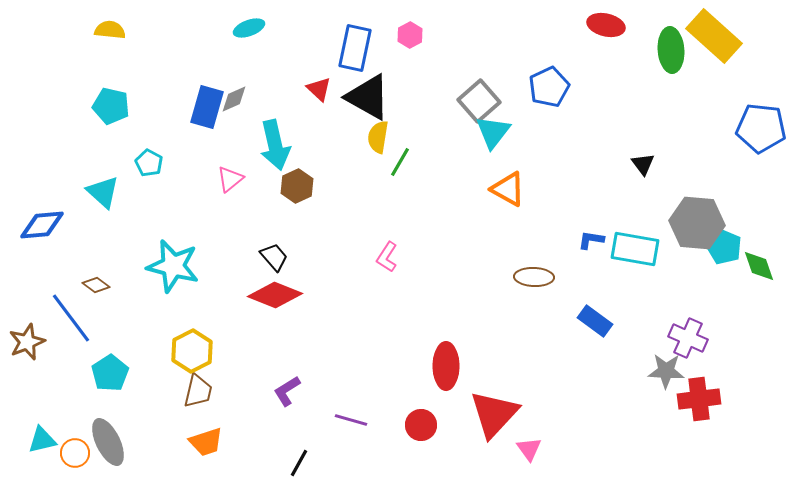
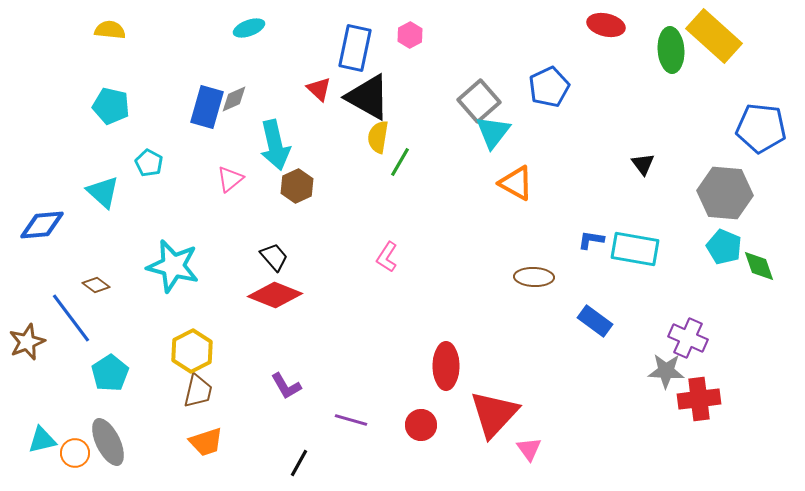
orange triangle at (508, 189): moved 8 px right, 6 px up
gray hexagon at (697, 223): moved 28 px right, 30 px up
purple L-shape at (287, 391): moved 1 px left, 5 px up; rotated 88 degrees counterclockwise
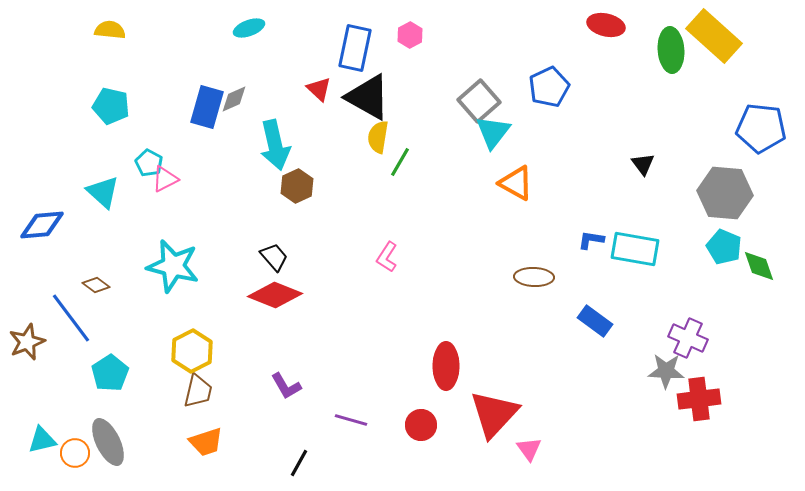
pink triangle at (230, 179): moved 65 px left; rotated 12 degrees clockwise
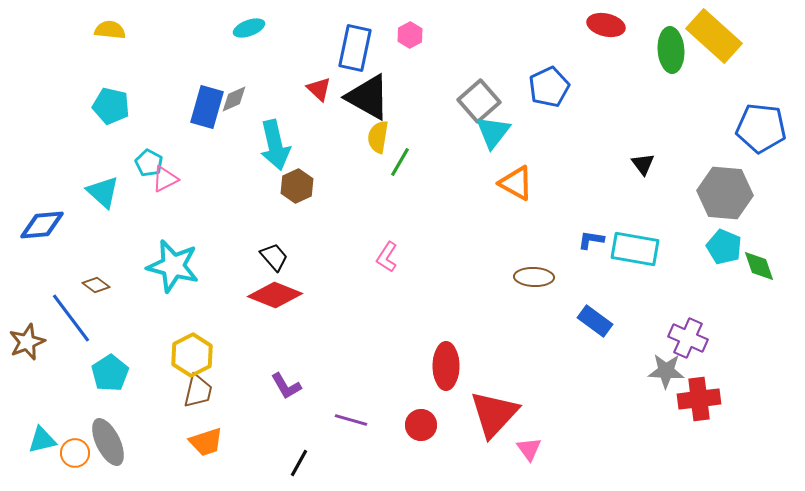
yellow hexagon at (192, 351): moved 4 px down
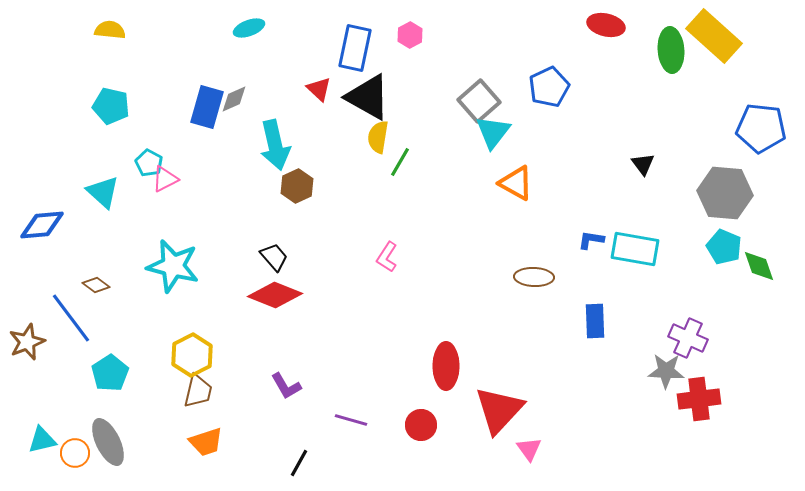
blue rectangle at (595, 321): rotated 52 degrees clockwise
red triangle at (494, 414): moved 5 px right, 4 px up
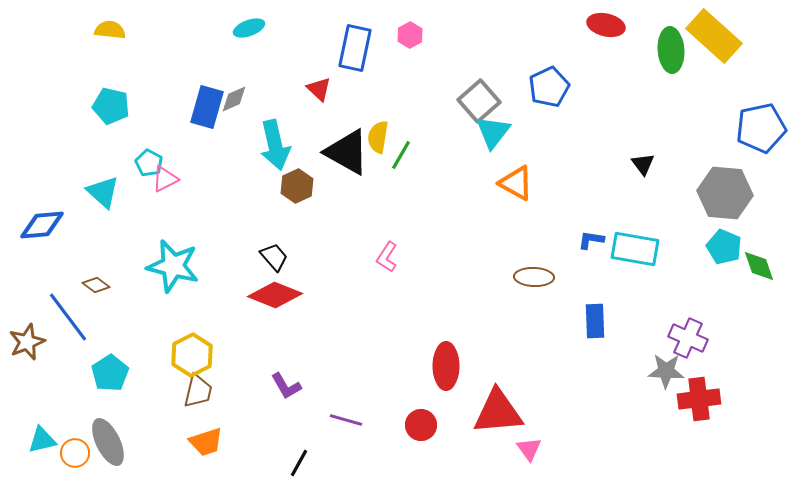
black triangle at (368, 97): moved 21 px left, 55 px down
blue pentagon at (761, 128): rotated 18 degrees counterclockwise
green line at (400, 162): moved 1 px right, 7 px up
blue line at (71, 318): moved 3 px left, 1 px up
red triangle at (499, 410): moved 1 px left, 2 px down; rotated 42 degrees clockwise
purple line at (351, 420): moved 5 px left
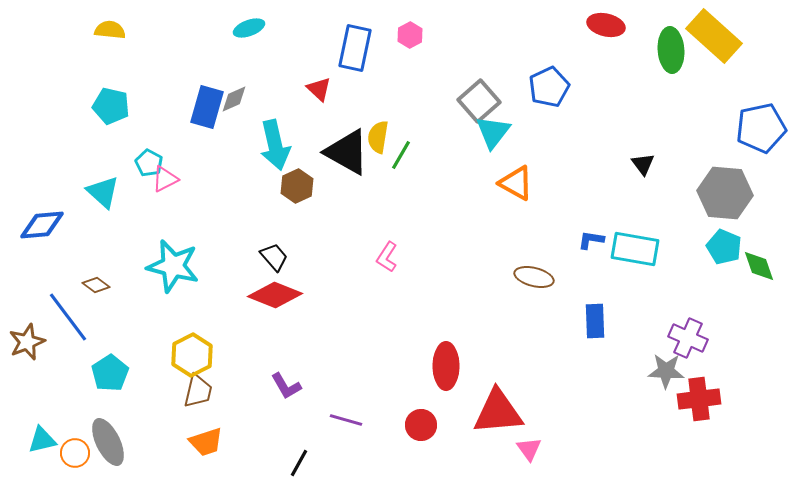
brown ellipse at (534, 277): rotated 12 degrees clockwise
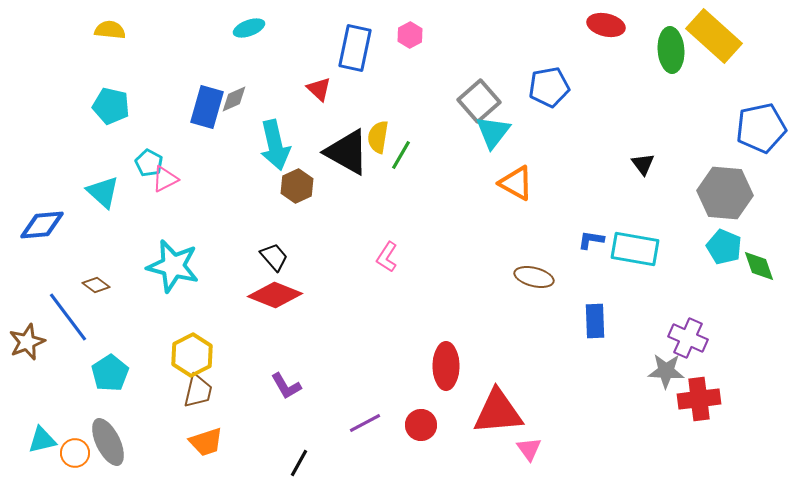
blue pentagon at (549, 87): rotated 15 degrees clockwise
purple line at (346, 420): moved 19 px right, 3 px down; rotated 44 degrees counterclockwise
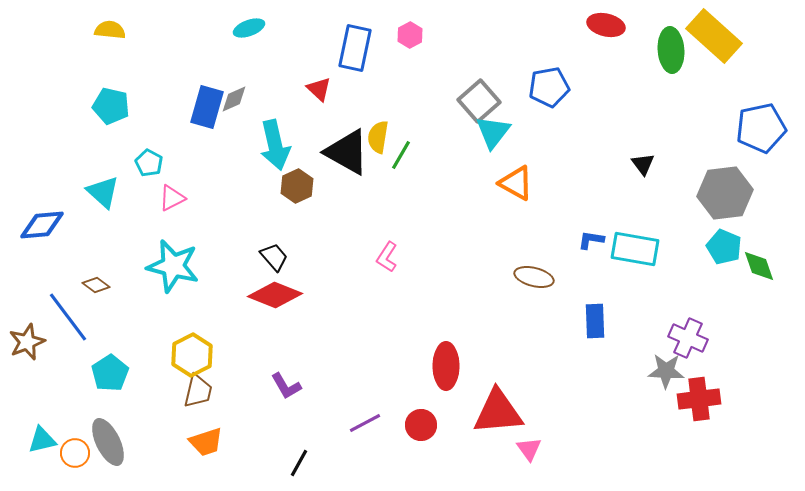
pink triangle at (165, 179): moved 7 px right, 19 px down
gray hexagon at (725, 193): rotated 12 degrees counterclockwise
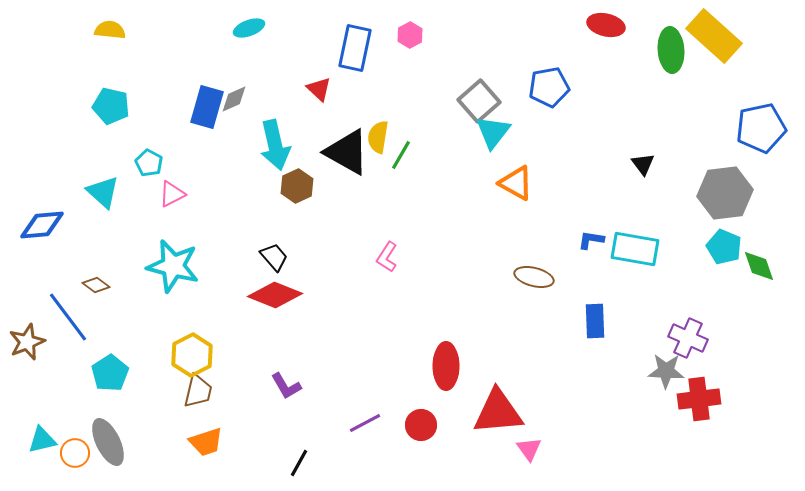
pink triangle at (172, 198): moved 4 px up
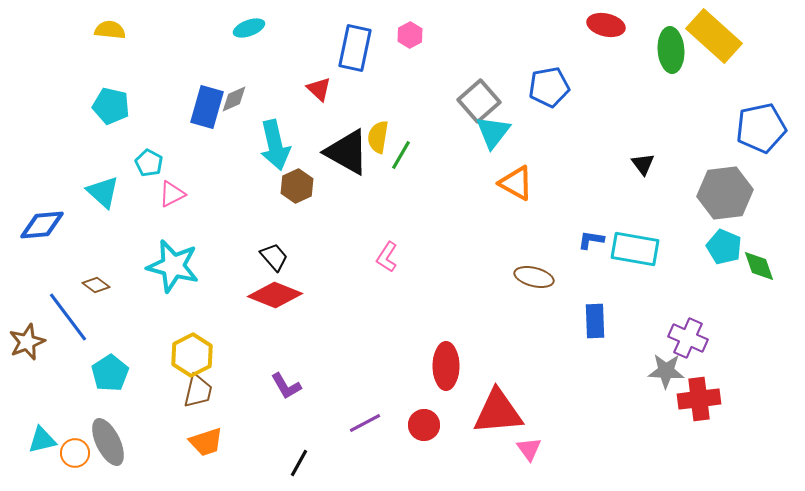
red circle at (421, 425): moved 3 px right
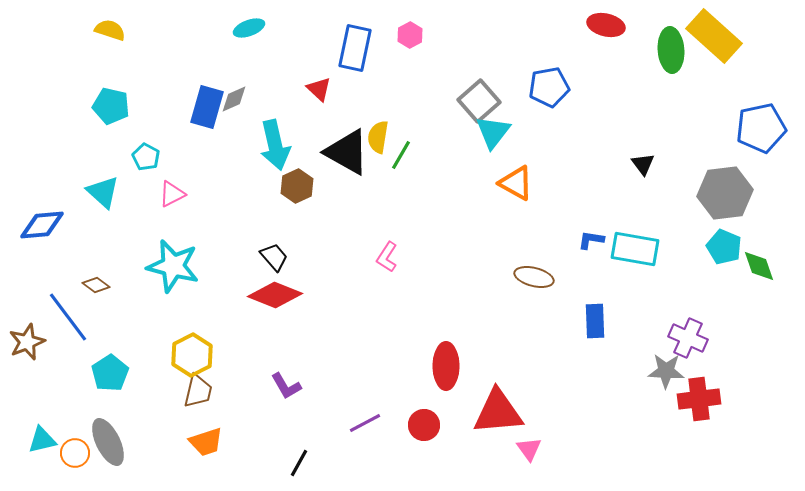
yellow semicircle at (110, 30): rotated 12 degrees clockwise
cyan pentagon at (149, 163): moved 3 px left, 6 px up
